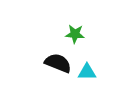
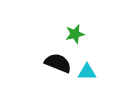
green star: rotated 18 degrees counterclockwise
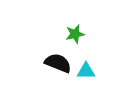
cyan triangle: moved 1 px left, 1 px up
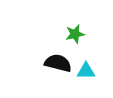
black semicircle: rotated 8 degrees counterclockwise
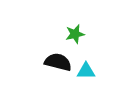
black semicircle: moved 1 px up
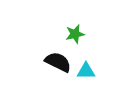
black semicircle: rotated 12 degrees clockwise
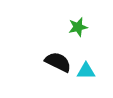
green star: moved 3 px right, 7 px up
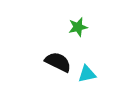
cyan triangle: moved 1 px right, 3 px down; rotated 12 degrees counterclockwise
